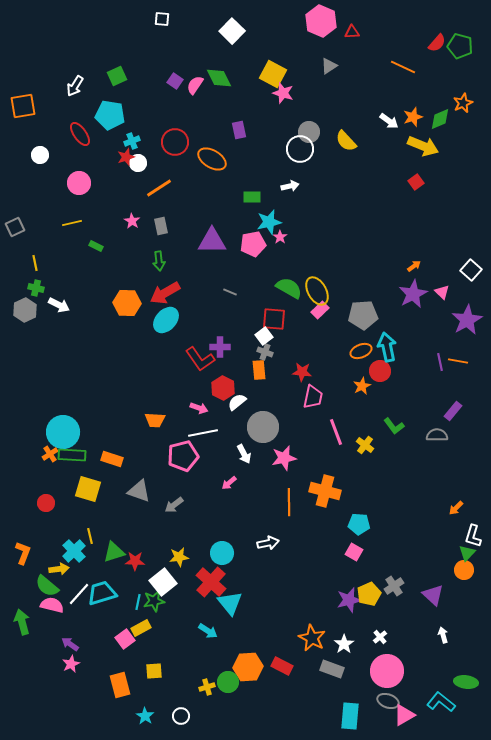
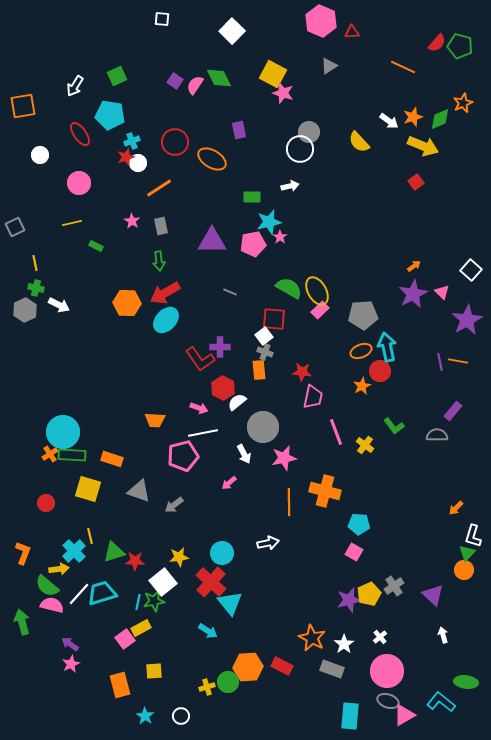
yellow semicircle at (346, 141): moved 13 px right, 1 px down
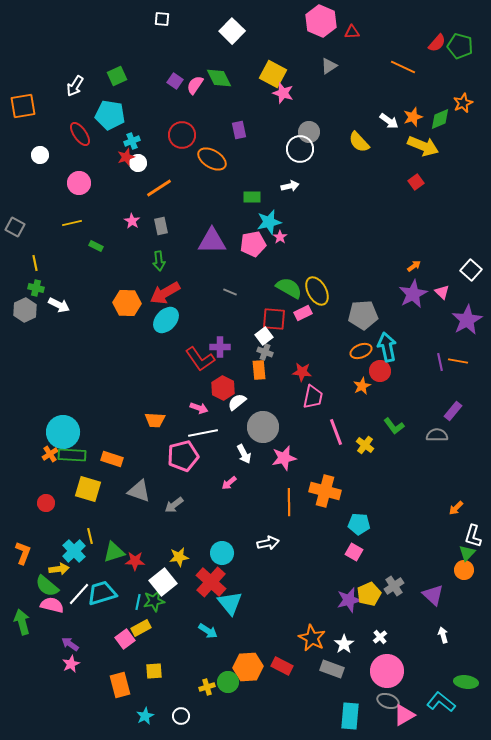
red circle at (175, 142): moved 7 px right, 7 px up
gray square at (15, 227): rotated 36 degrees counterclockwise
pink rectangle at (320, 310): moved 17 px left, 3 px down; rotated 18 degrees clockwise
cyan star at (145, 716): rotated 12 degrees clockwise
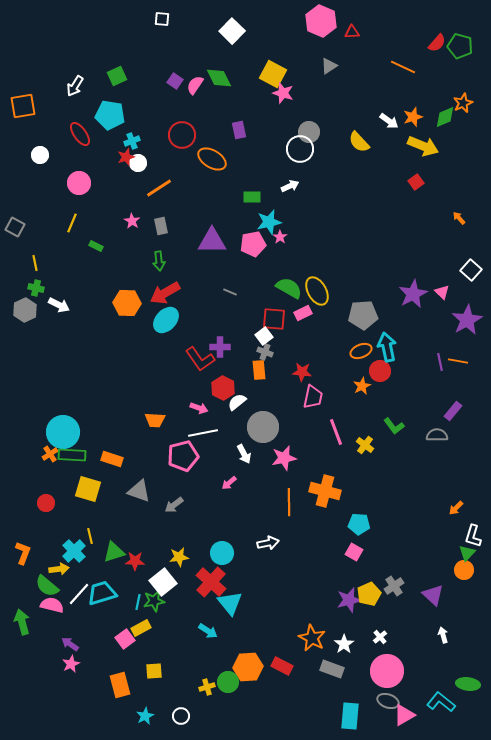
green diamond at (440, 119): moved 5 px right, 2 px up
white arrow at (290, 186): rotated 12 degrees counterclockwise
yellow line at (72, 223): rotated 54 degrees counterclockwise
orange arrow at (414, 266): moved 45 px right, 48 px up; rotated 96 degrees counterclockwise
green ellipse at (466, 682): moved 2 px right, 2 px down
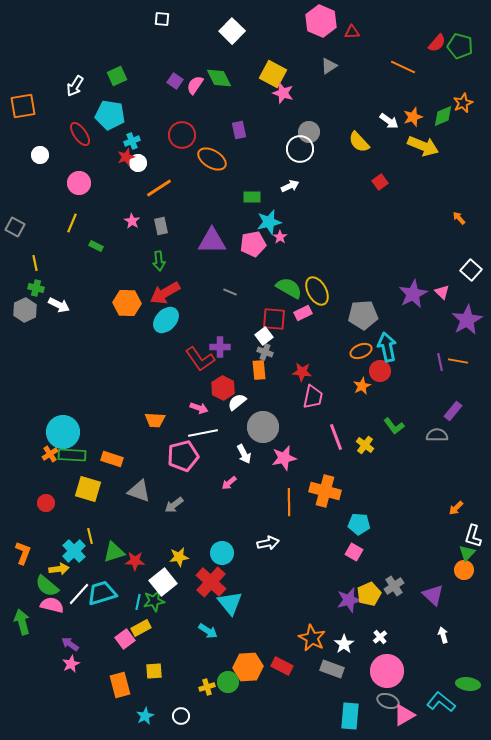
green diamond at (445, 117): moved 2 px left, 1 px up
red square at (416, 182): moved 36 px left
pink line at (336, 432): moved 5 px down
